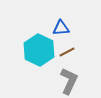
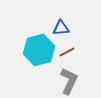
cyan hexagon: rotated 20 degrees clockwise
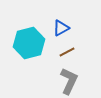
blue triangle: rotated 24 degrees counterclockwise
cyan hexagon: moved 10 px left, 7 px up
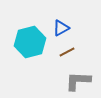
cyan hexagon: moved 1 px right, 1 px up
gray L-shape: moved 9 px right; rotated 112 degrees counterclockwise
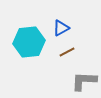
cyan hexagon: moved 1 px left; rotated 8 degrees clockwise
gray L-shape: moved 6 px right
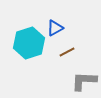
blue triangle: moved 6 px left
cyan hexagon: moved 1 px down; rotated 12 degrees counterclockwise
